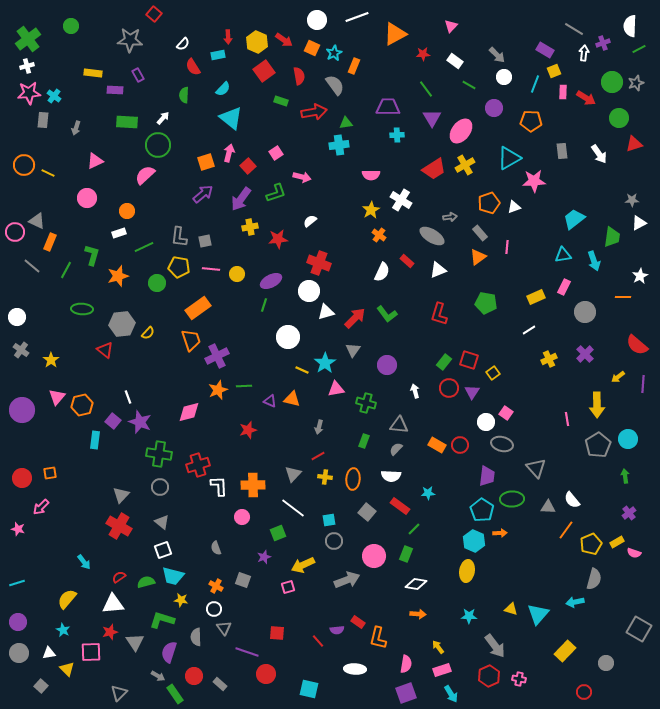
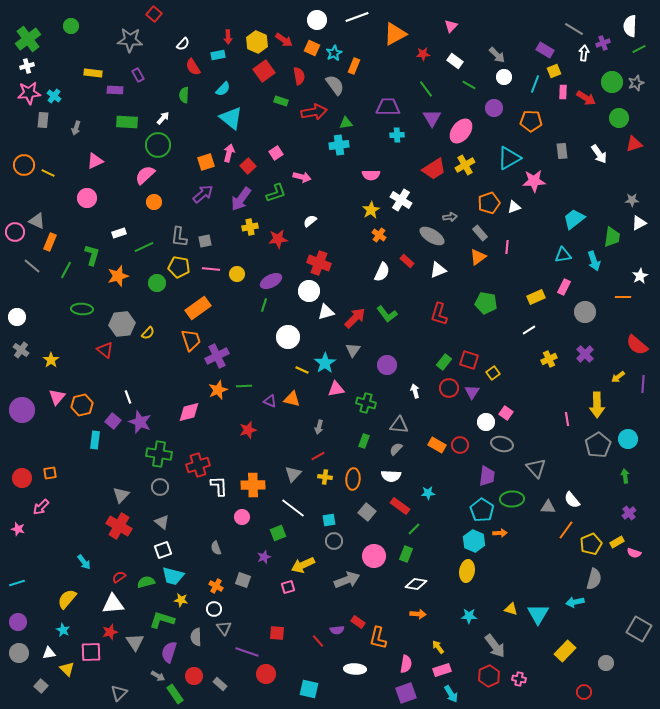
orange circle at (127, 211): moved 27 px right, 9 px up
cyan triangle at (538, 614): rotated 10 degrees counterclockwise
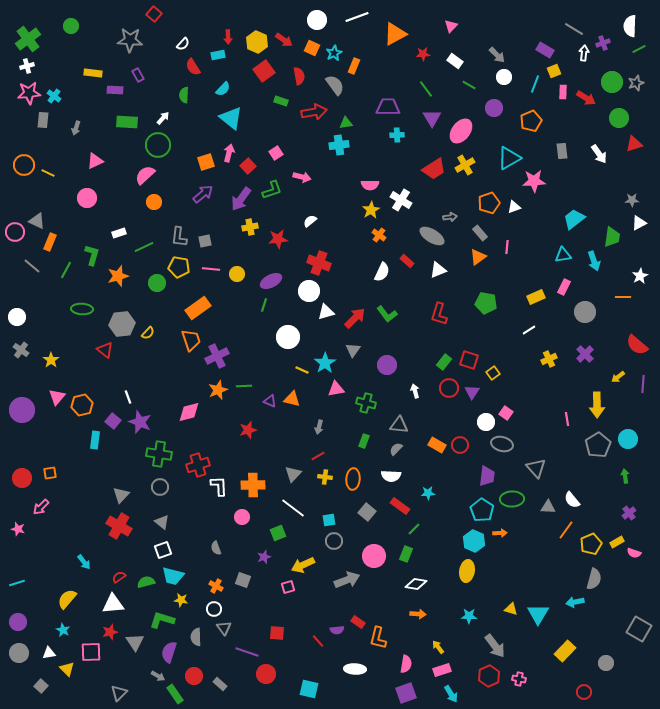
orange pentagon at (531, 121): rotated 25 degrees counterclockwise
pink semicircle at (371, 175): moved 1 px left, 10 px down
green L-shape at (276, 193): moved 4 px left, 3 px up
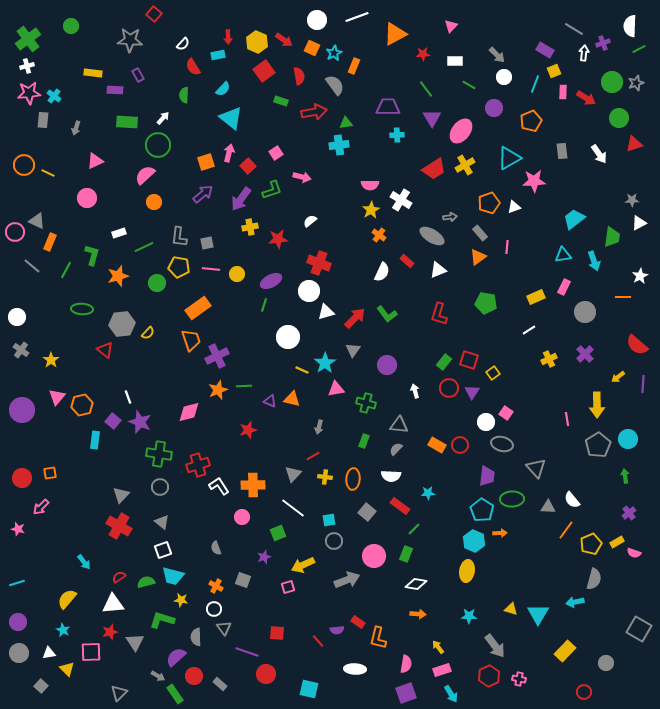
white rectangle at (455, 61): rotated 35 degrees counterclockwise
gray square at (205, 241): moved 2 px right, 2 px down
red line at (318, 456): moved 5 px left
white L-shape at (219, 486): rotated 30 degrees counterclockwise
purple semicircle at (169, 652): moved 7 px right, 5 px down; rotated 30 degrees clockwise
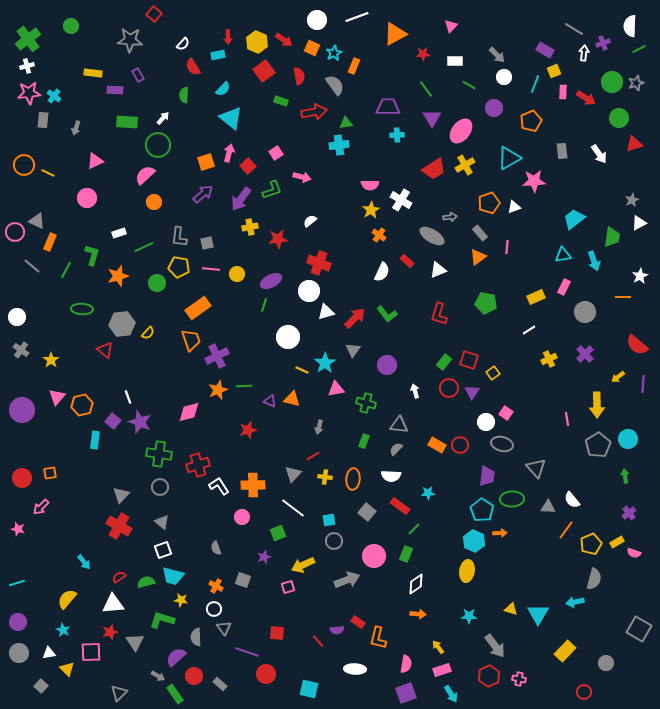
gray star at (632, 200): rotated 24 degrees counterclockwise
white diamond at (416, 584): rotated 45 degrees counterclockwise
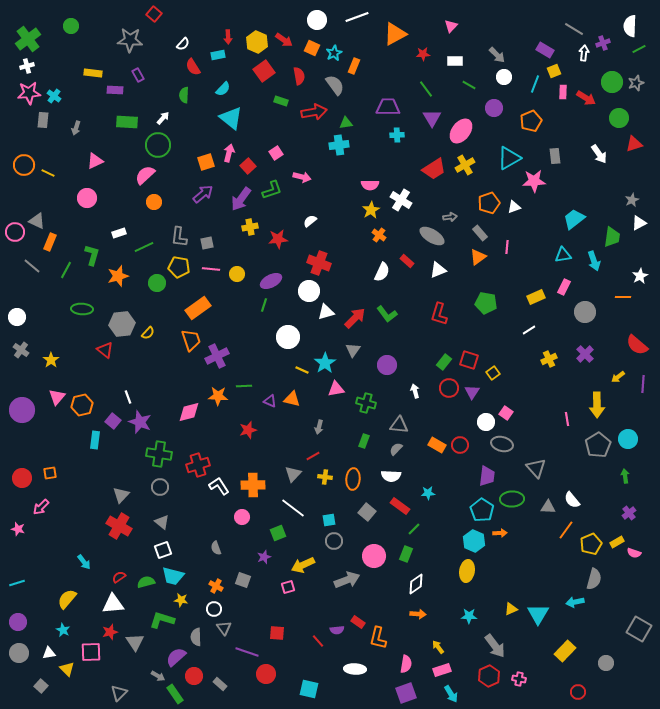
gray rectangle at (562, 151): moved 7 px left, 5 px down
orange star at (218, 390): moved 6 px down; rotated 24 degrees clockwise
yellow triangle at (511, 609): rotated 40 degrees counterclockwise
red circle at (584, 692): moved 6 px left
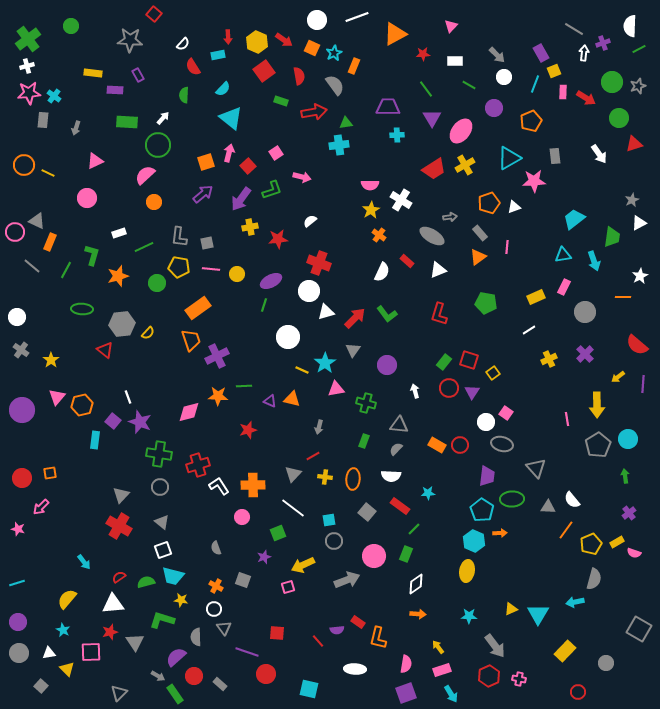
purple rectangle at (545, 50): moved 4 px left, 3 px down; rotated 30 degrees clockwise
gray star at (636, 83): moved 2 px right, 3 px down
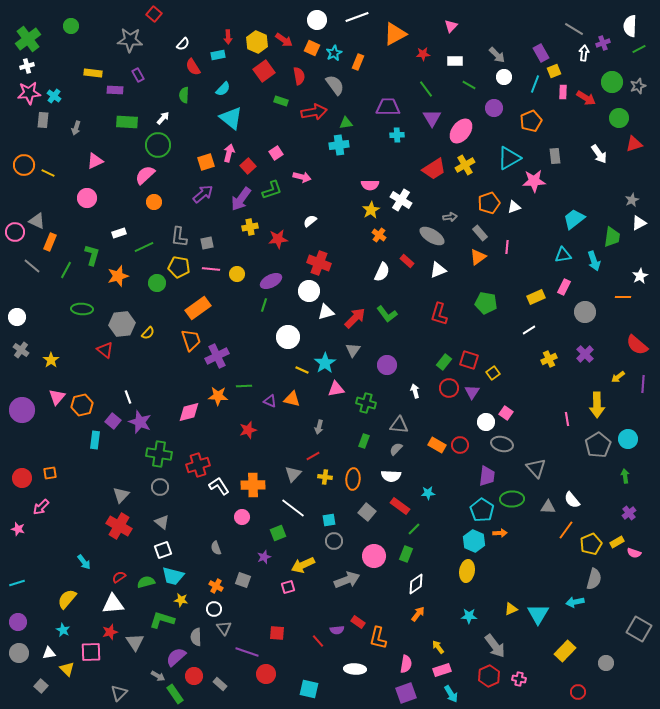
orange rectangle at (354, 66): moved 4 px right, 4 px up
orange arrow at (418, 614): rotated 56 degrees counterclockwise
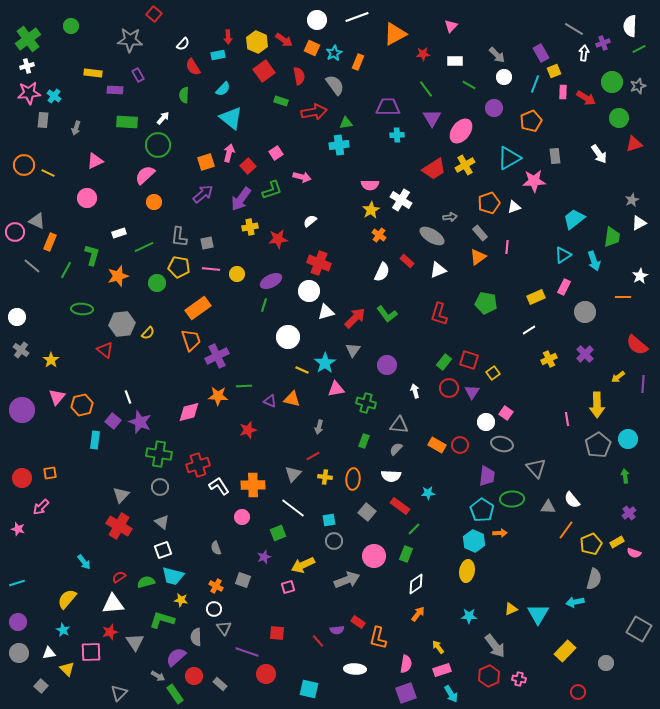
cyan triangle at (563, 255): rotated 24 degrees counterclockwise
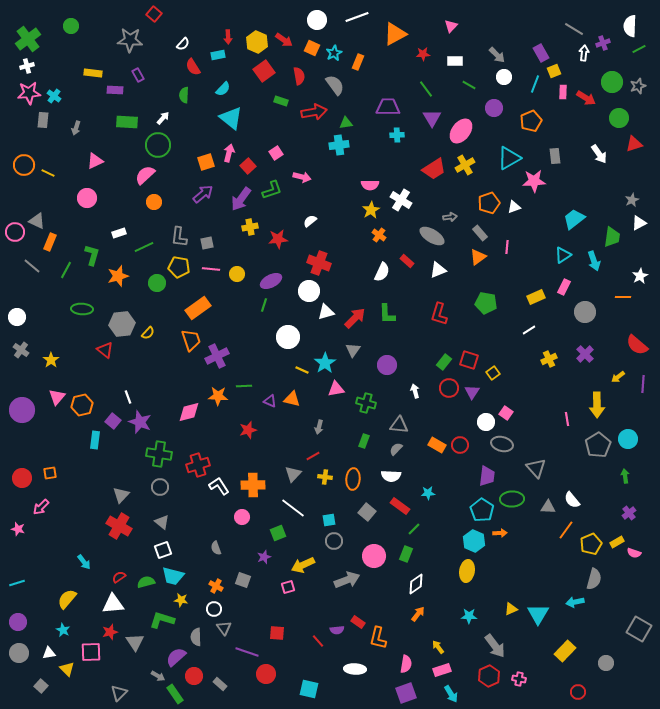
green L-shape at (387, 314): rotated 35 degrees clockwise
